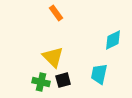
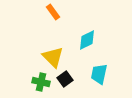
orange rectangle: moved 3 px left, 1 px up
cyan diamond: moved 26 px left
black square: moved 2 px right, 1 px up; rotated 21 degrees counterclockwise
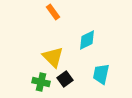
cyan trapezoid: moved 2 px right
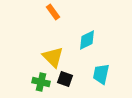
black square: rotated 35 degrees counterclockwise
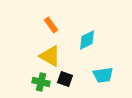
orange rectangle: moved 2 px left, 13 px down
yellow triangle: moved 3 px left, 1 px up; rotated 15 degrees counterclockwise
cyan trapezoid: moved 2 px right, 1 px down; rotated 110 degrees counterclockwise
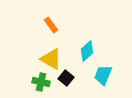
cyan diamond: moved 11 px down; rotated 15 degrees counterclockwise
yellow triangle: moved 1 px right, 3 px down
cyan trapezoid: rotated 120 degrees clockwise
black square: moved 1 px right, 1 px up; rotated 21 degrees clockwise
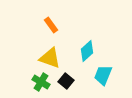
yellow triangle: moved 1 px left, 1 px up; rotated 10 degrees counterclockwise
black square: moved 3 px down
green cross: rotated 18 degrees clockwise
